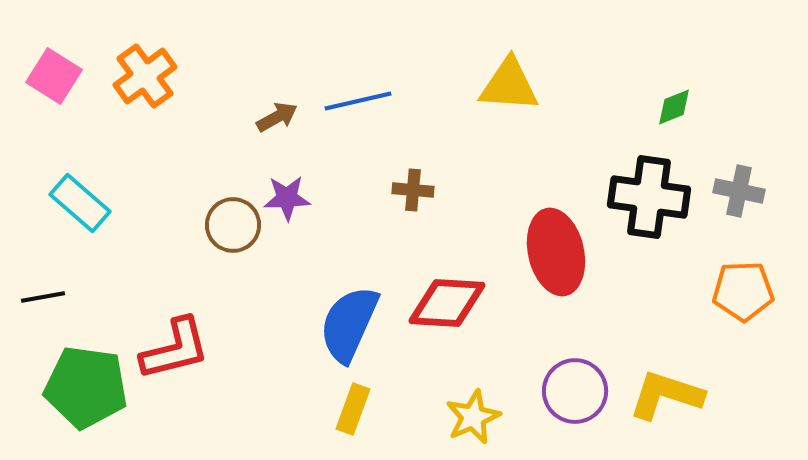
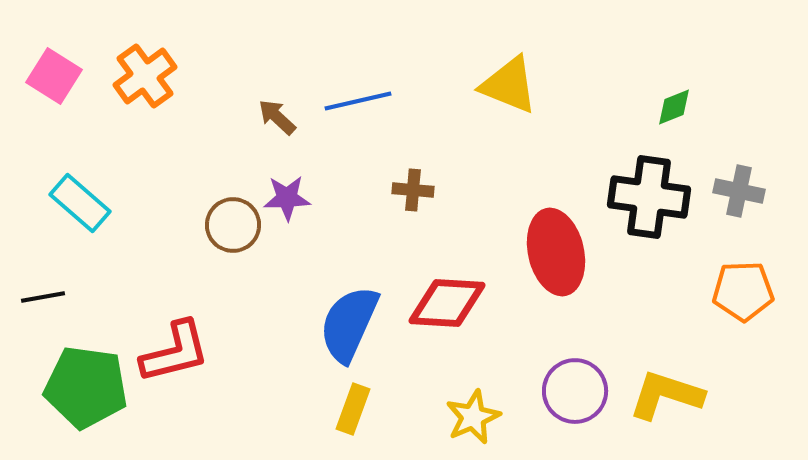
yellow triangle: rotated 18 degrees clockwise
brown arrow: rotated 108 degrees counterclockwise
red L-shape: moved 3 px down
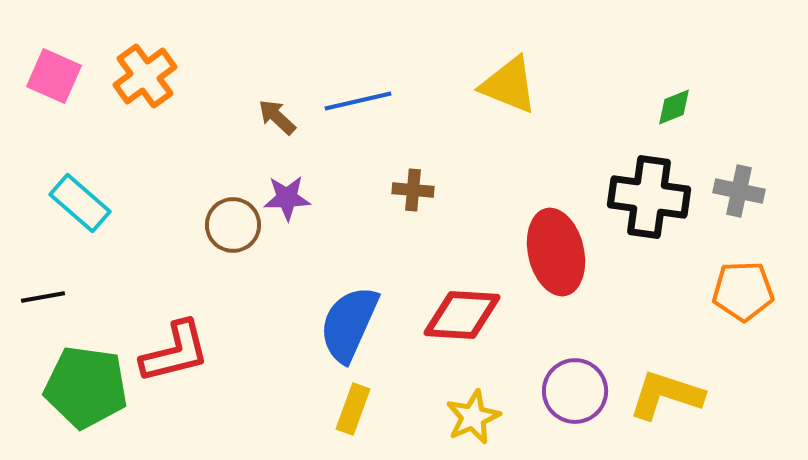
pink square: rotated 8 degrees counterclockwise
red diamond: moved 15 px right, 12 px down
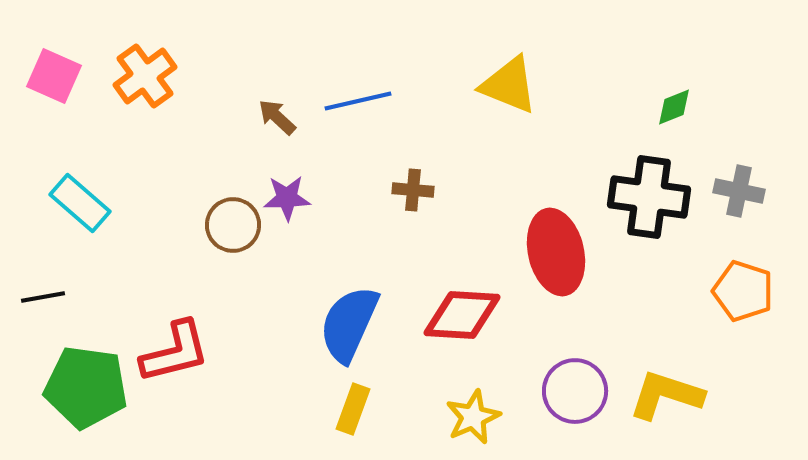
orange pentagon: rotated 20 degrees clockwise
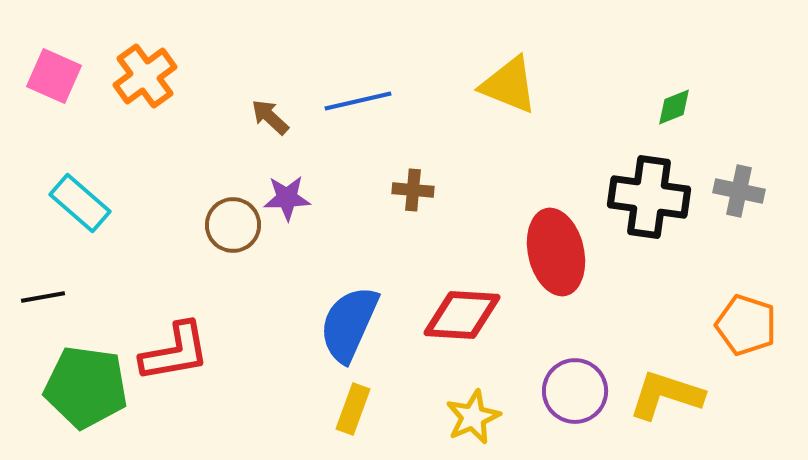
brown arrow: moved 7 px left
orange pentagon: moved 3 px right, 34 px down
red L-shape: rotated 4 degrees clockwise
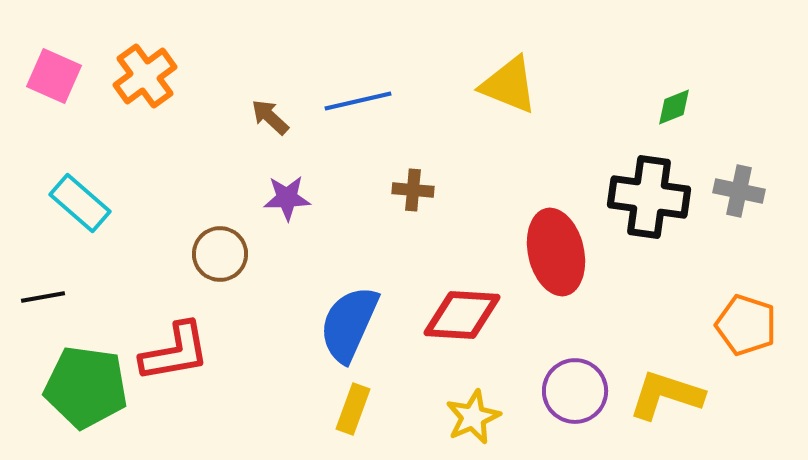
brown circle: moved 13 px left, 29 px down
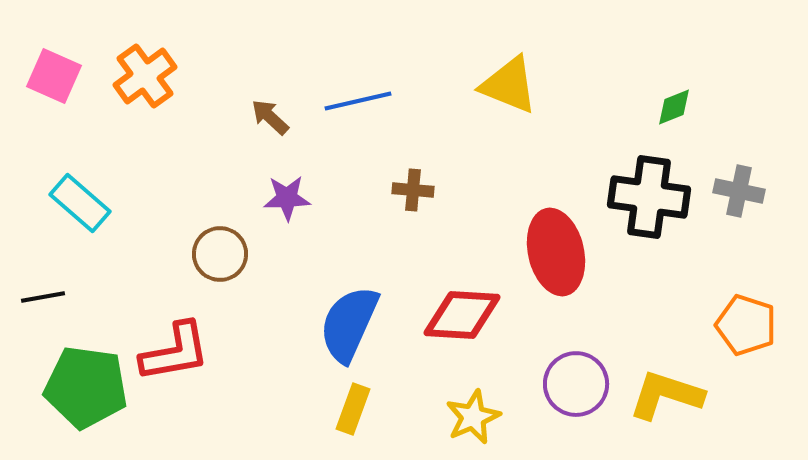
purple circle: moved 1 px right, 7 px up
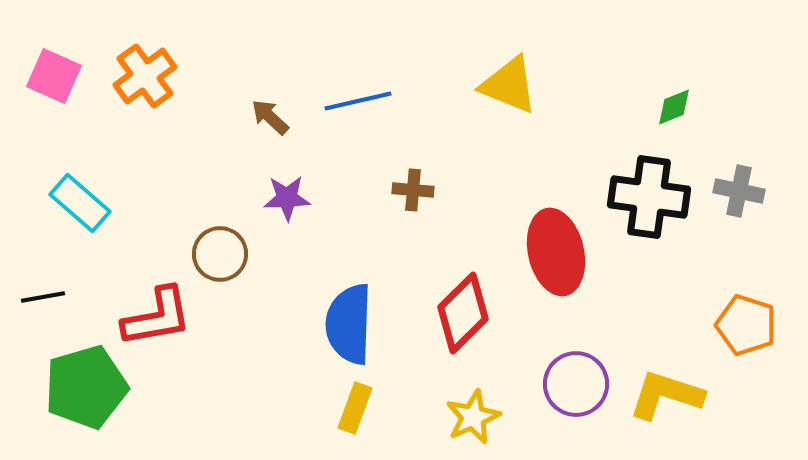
red diamond: moved 1 px right, 2 px up; rotated 48 degrees counterclockwise
blue semicircle: rotated 22 degrees counterclockwise
red L-shape: moved 18 px left, 35 px up
green pentagon: rotated 24 degrees counterclockwise
yellow rectangle: moved 2 px right, 1 px up
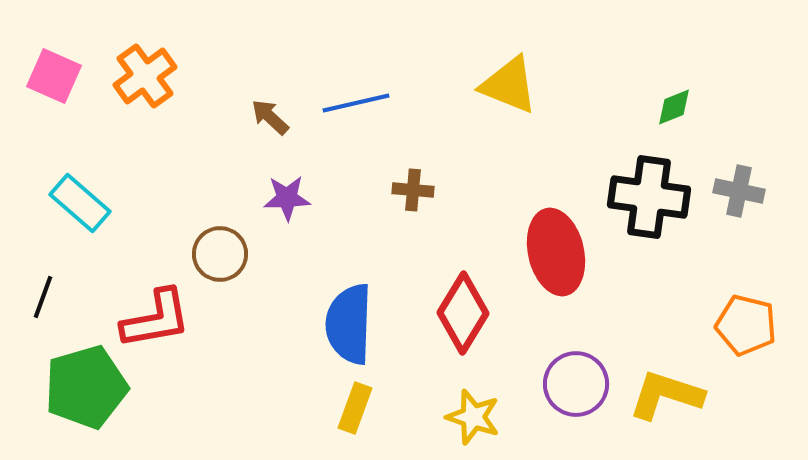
blue line: moved 2 px left, 2 px down
black line: rotated 60 degrees counterclockwise
red diamond: rotated 14 degrees counterclockwise
red L-shape: moved 1 px left, 2 px down
orange pentagon: rotated 4 degrees counterclockwise
yellow star: rotated 30 degrees counterclockwise
